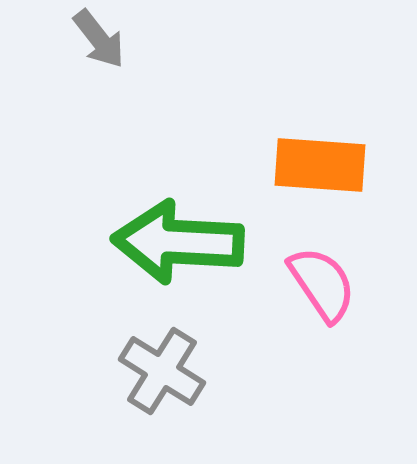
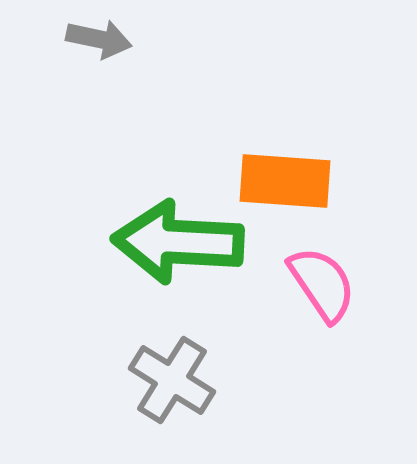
gray arrow: rotated 40 degrees counterclockwise
orange rectangle: moved 35 px left, 16 px down
gray cross: moved 10 px right, 9 px down
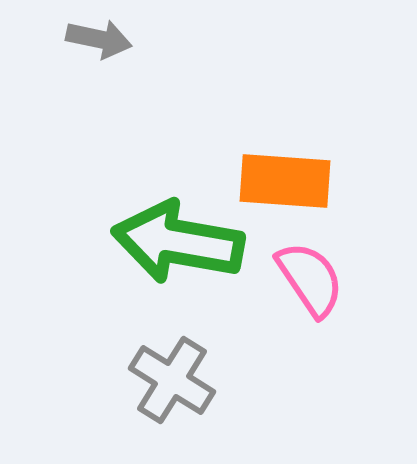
green arrow: rotated 7 degrees clockwise
pink semicircle: moved 12 px left, 5 px up
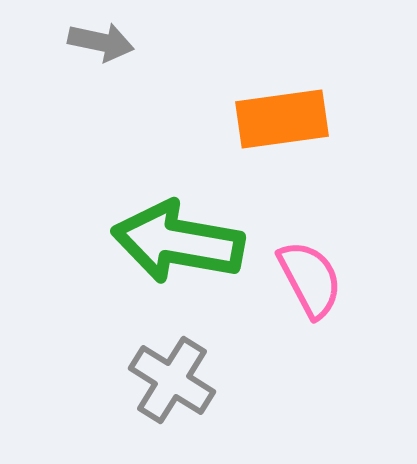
gray arrow: moved 2 px right, 3 px down
orange rectangle: moved 3 px left, 62 px up; rotated 12 degrees counterclockwise
pink semicircle: rotated 6 degrees clockwise
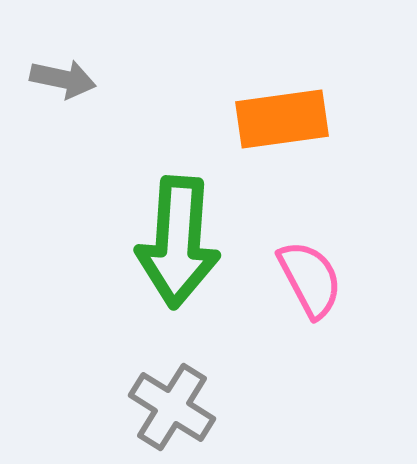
gray arrow: moved 38 px left, 37 px down
green arrow: rotated 96 degrees counterclockwise
gray cross: moved 27 px down
